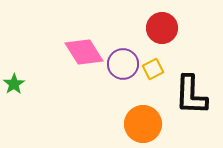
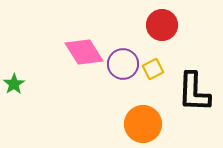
red circle: moved 3 px up
black L-shape: moved 3 px right, 3 px up
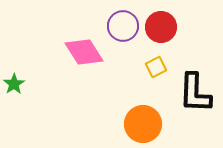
red circle: moved 1 px left, 2 px down
purple circle: moved 38 px up
yellow square: moved 3 px right, 2 px up
black L-shape: moved 1 px right, 1 px down
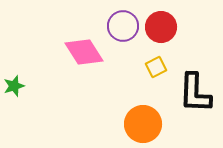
green star: moved 2 px down; rotated 15 degrees clockwise
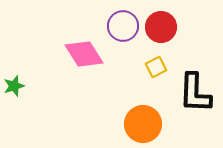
pink diamond: moved 2 px down
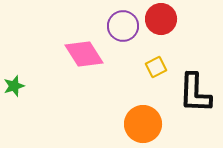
red circle: moved 8 px up
